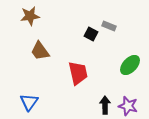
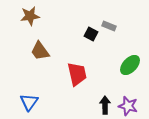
red trapezoid: moved 1 px left, 1 px down
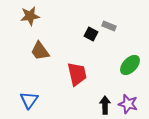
blue triangle: moved 2 px up
purple star: moved 2 px up
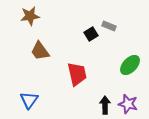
black square: rotated 32 degrees clockwise
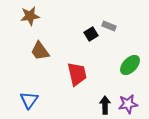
purple star: rotated 24 degrees counterclockwise
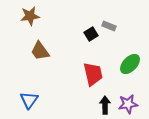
green ellipse: moved 1 px up
red trapezoid: moved 16 px right
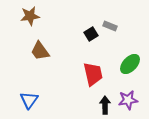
gray rectangle: moved 1 px right
purple star: moved 4 px up
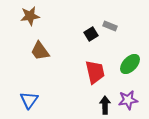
red trapezoid: moved 2 px right, 2 px up
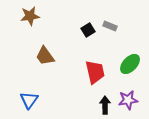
black square: moved 3 px left, 4 px up
brown trapezoid: moved 5 px right, 5 px down
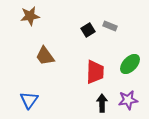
red trapezoid: rotated 15 degrees clockwise
black arrow: moved 3 px left, 2 px up
